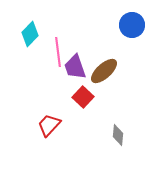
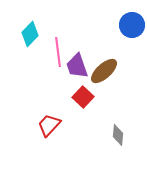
purple trapezoid: moved 2 px right, 1 px up
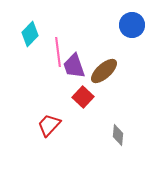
purple trapezoid: moved 3 px left
